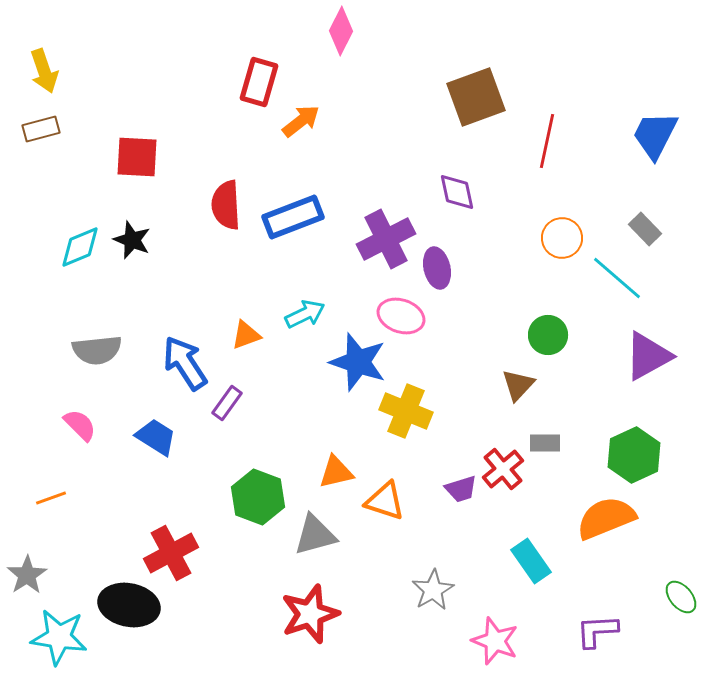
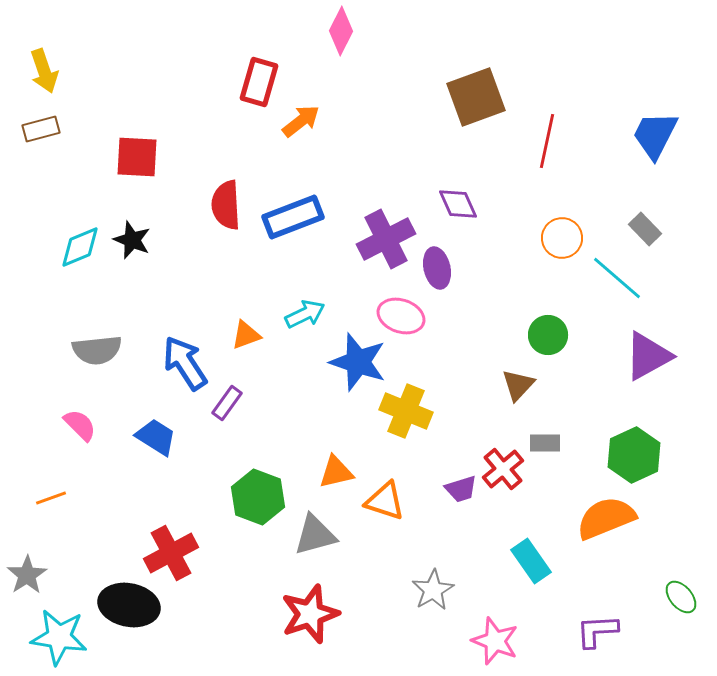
purple diamond at (457, 192): moved 1 px right, 12 px down; rotated 12 degrees counterclockwise
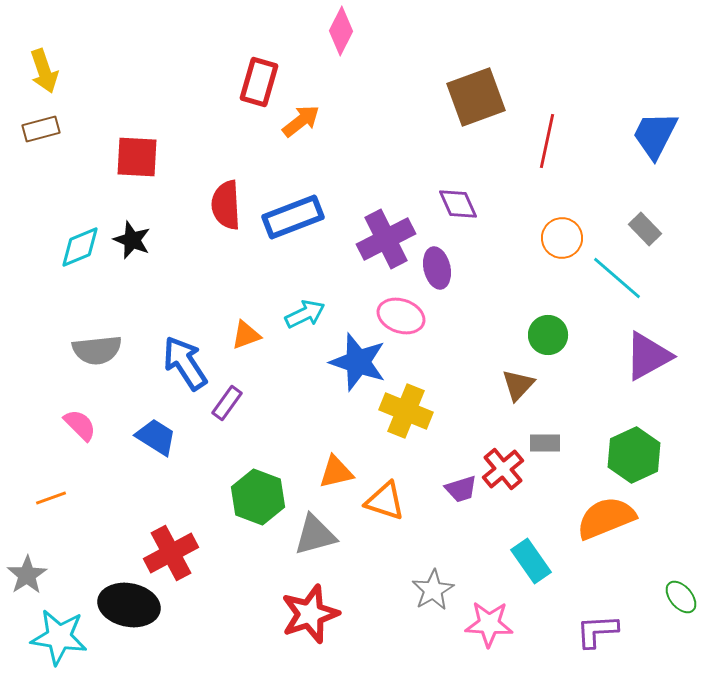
pink star at (495, 641): moved 6 px left, 17 px up; rotated 18 degrees counterclockwise
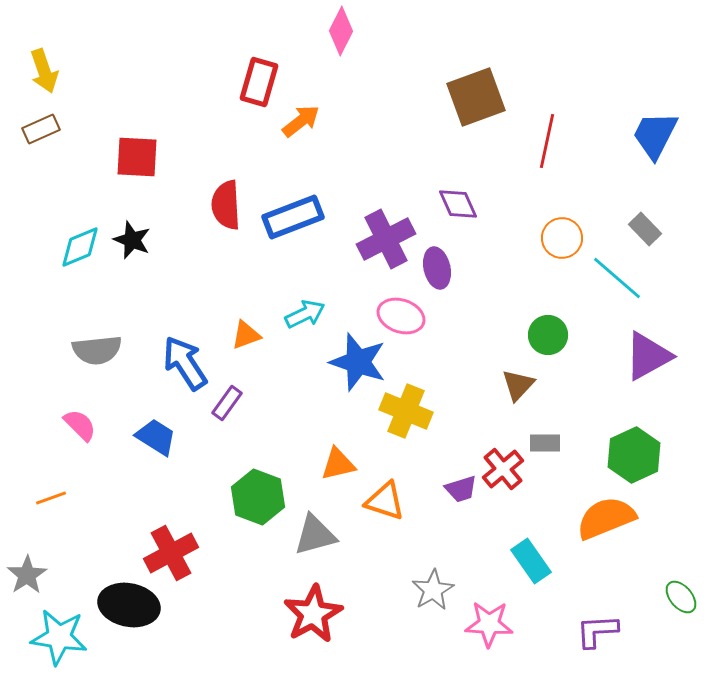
brown rectangle at (41, 129): rotated 9 degrees counterclockwise
orange triangle at (336, 472): moved 2 px right, 8 px up
red star at (310, 614): moved 3 px right; rotated 10 degrees counterclockwise
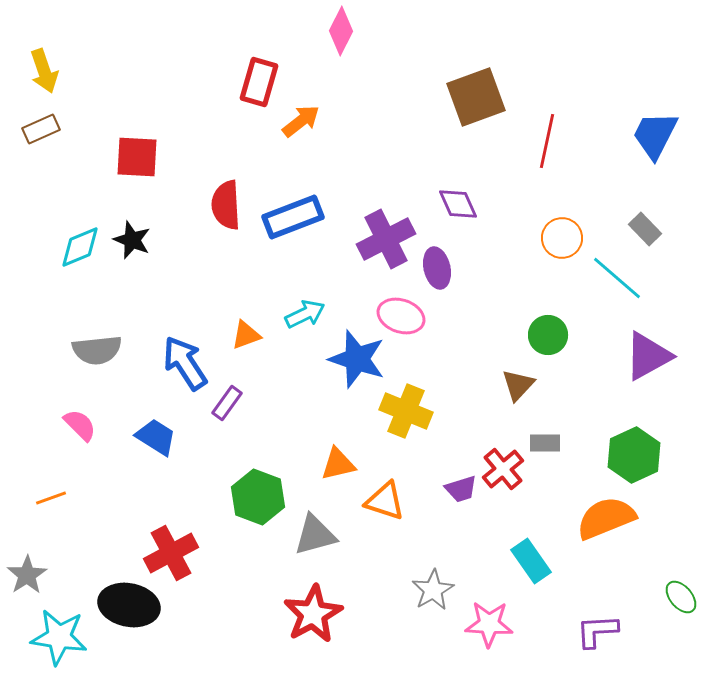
blue star at (358, 362): moved 1 px left, 3 px up
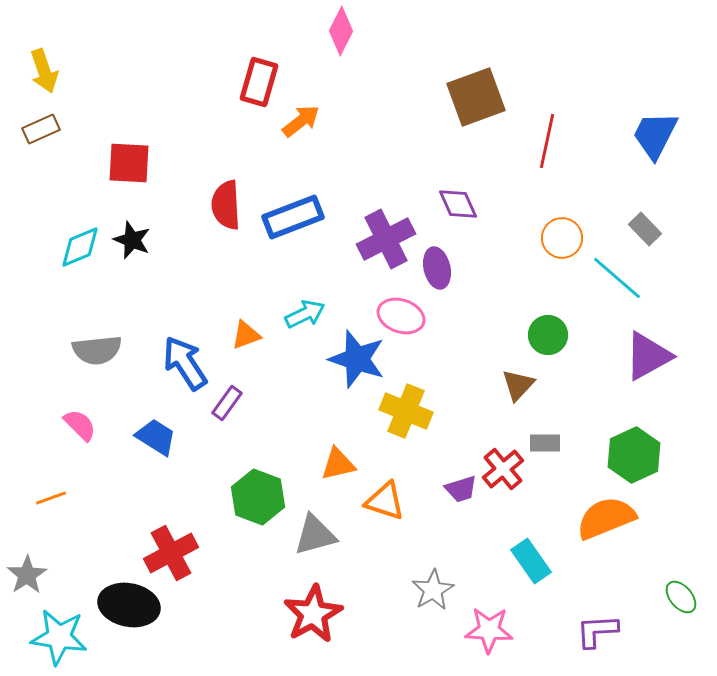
red square at (137, 157): moved 8 px left, 6 px down
pink star at (489, 624): moved 6 px down
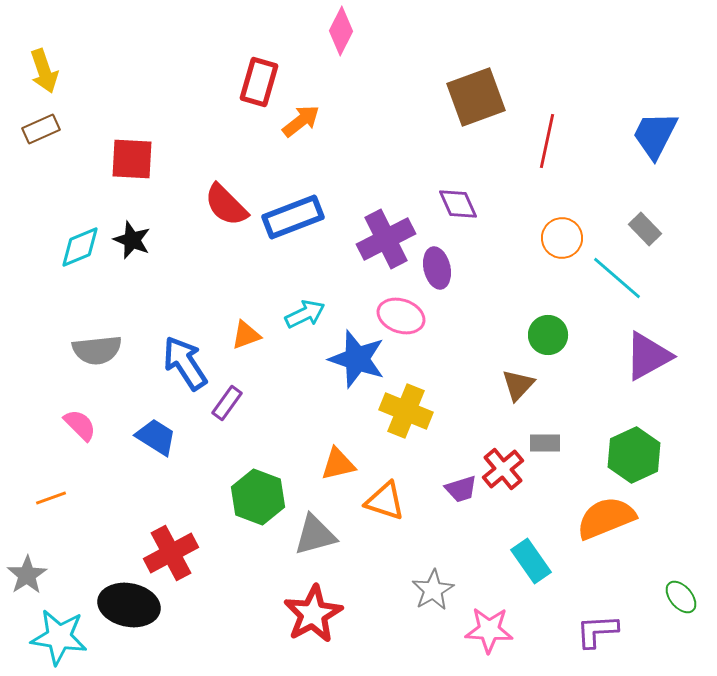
red square at (129, 163): moved 3 px right, 4 px up
red semicircle at (226, 205): rotated 42 degrees counterclockwise
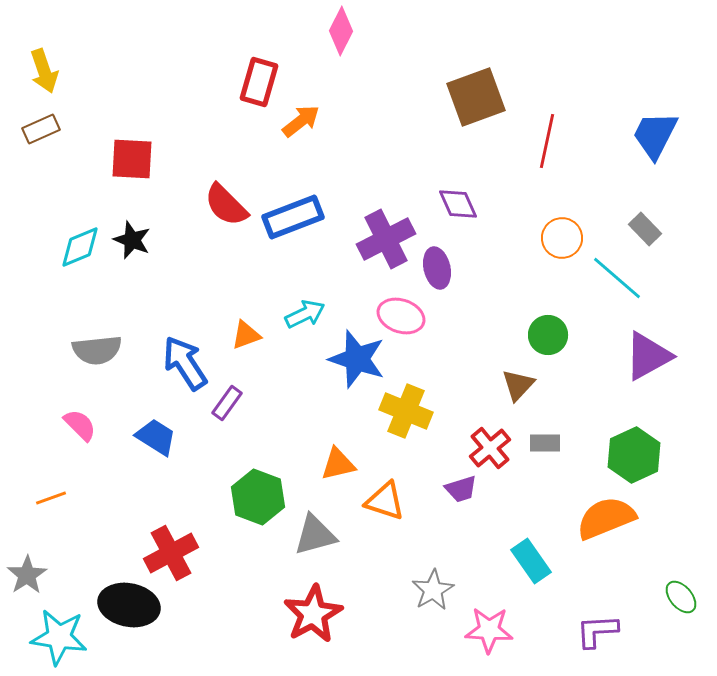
red cross at (503, 469): moved 13 px left, 21 px up
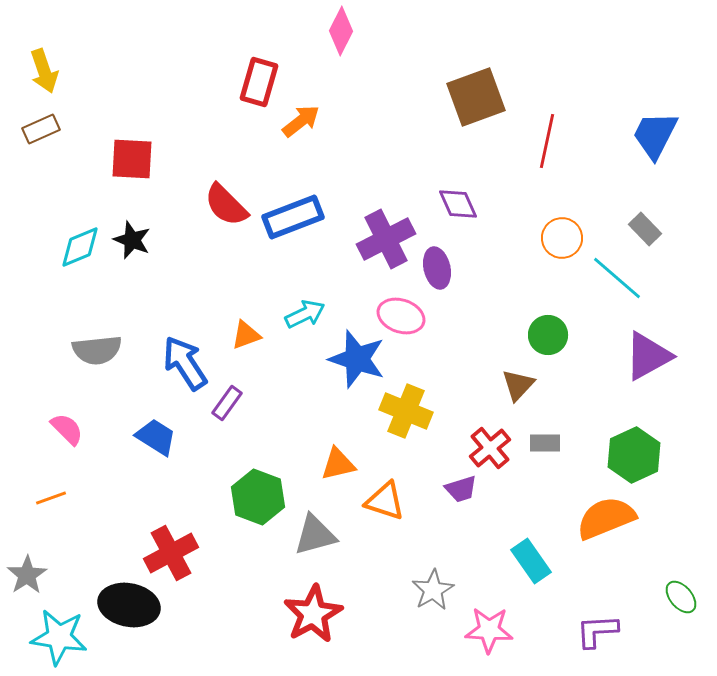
pink semicircle at (80, 425): moved 13 px left, 4 px down
